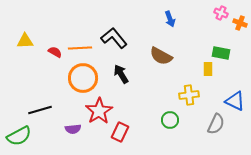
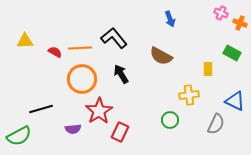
green rectangle: moved 11 px right; rotated 18 degrees clockwise
orange circle: moved 1 px left, 1 px down
black line: moved 1 px right, 1 px up
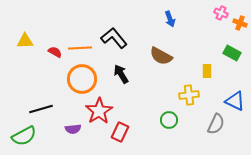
yellow rectangle: moved 1 px left, 2 px down
green circle: moved 1 px left
green semicircle: moved 5 px right
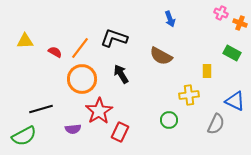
black L-shape: rotated 32 degrees counterclockwise
orange line: rotated 50 degrees counterclockwise
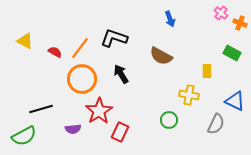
pink cross: rotated 16 degrees clockwise
yellow triangle: rotated 30 degrees clockwise
yellow cross: rotated 18 degrees clockwise
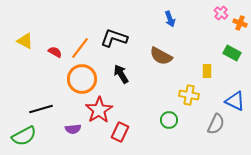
red star: moved 1 px up
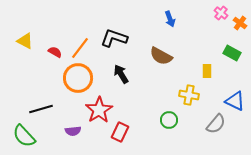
orange cross: rotated 16 degrees clockwise
orange circle: moved 4 px left, 1 px up
gray semicircle: rotated 15 degrees clockwise
purple semicircle: moved 2 px down
green semicircle: rotated 75 degrees clockwise
